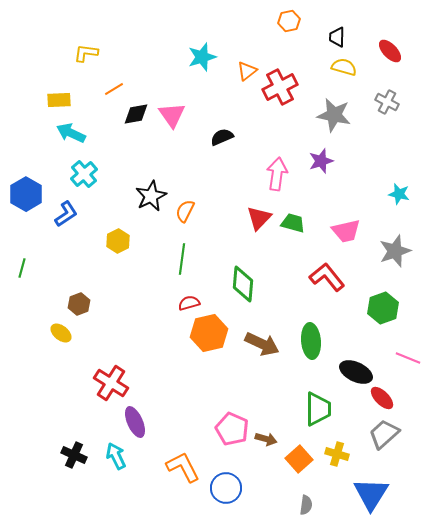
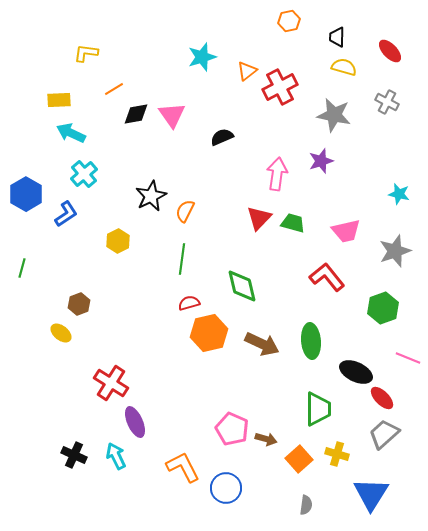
green diamond at (243, 284): moved 1 px left, 2 px down; rotated 18 degrees counterclockwise
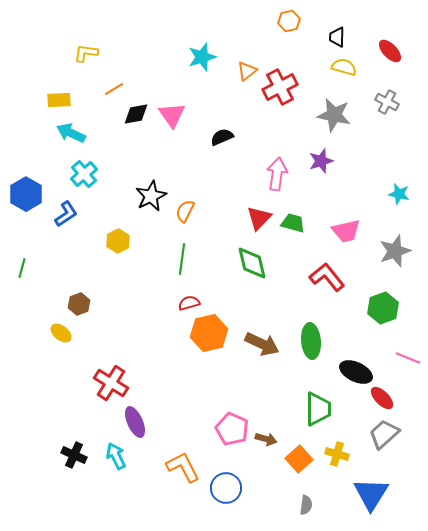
green diamond at (242, 286): moved 10 px right, 23 px up
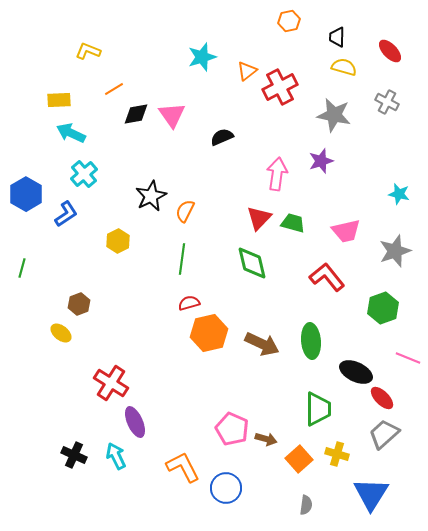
yellow L-shape at (86, 53): moved 2 px right, 2 px up; rotated 15 degrees clockwise
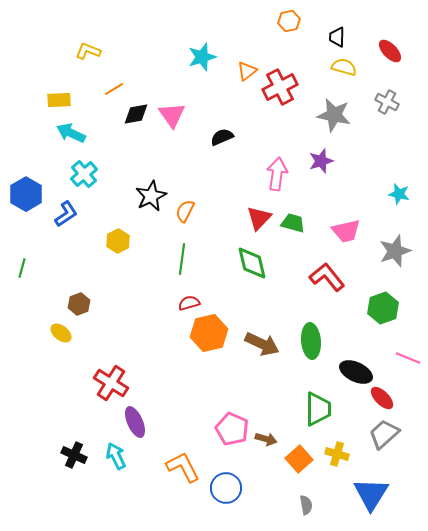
gray semicircle at (306, 505): rotated 18 degrees counterclockwise
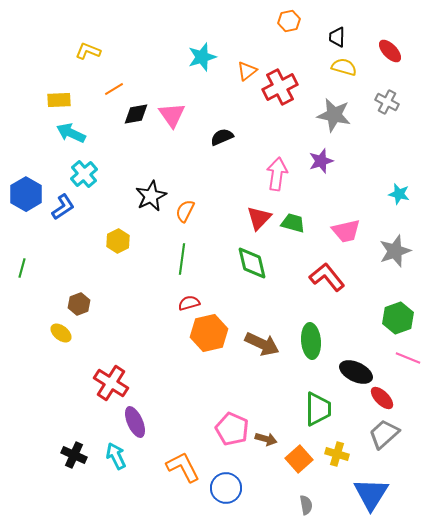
blue L-shape at (66, 214): moved 3 px left, 7 px up
green hexagon at (383, 308): moved 15 px right, 10 px down
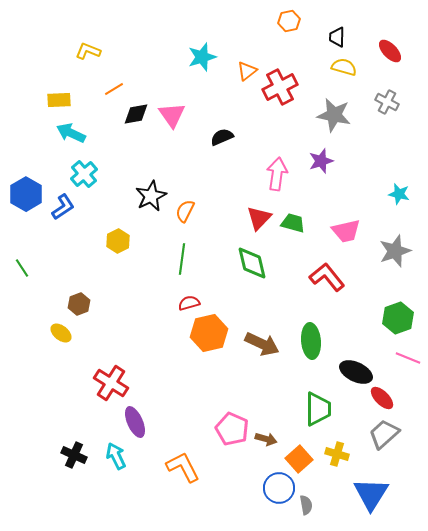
green line at (22, 268): rotated 48 degrees counterclockwise
blue circle at (226, 488): moved 53 px right
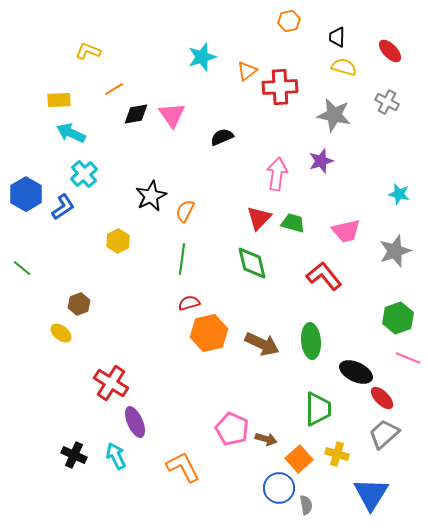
red cross at (280, 87): rotated 24 degrees clockwise
green line at (22, 268): rotated 18 degrees counterclockwise
red L-shape at (327, 277): moved 3 px left, 1 px up
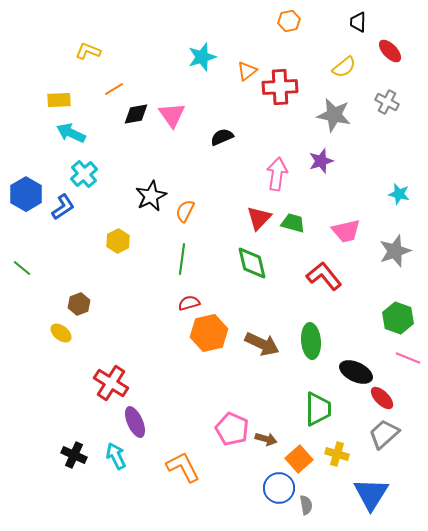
black trapezoid at (337, 37): moved 21 px right, 15 px up
yellow semicircle at (344, 67): rotated 125 degrees clockwise
green hexagon at (398, 318): rotated 20 degrees counterclockwise
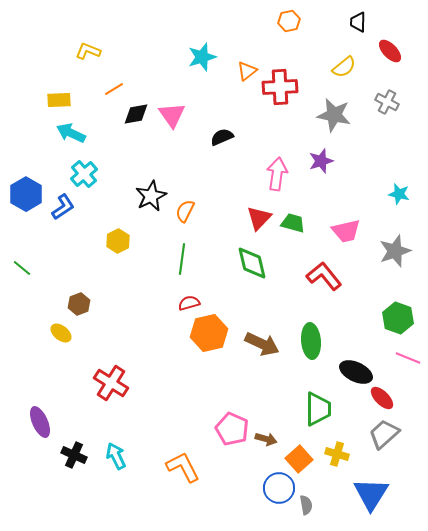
purple ellipse at (135, 422): moved 95 px left
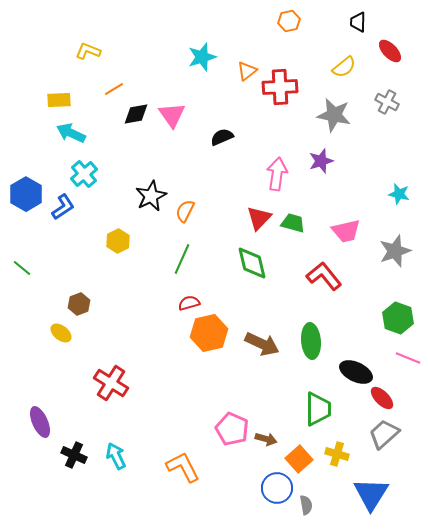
green line at (182, 259): rotated 16 degrees clockwise
blue circle at (279, 488): moved 2 px left
